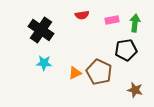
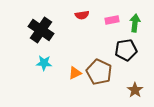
brown star: rotated 21 degrees clockwise
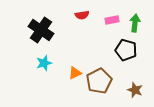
black pentagon: rotated 25 degrees clockwise
cyan star: rotated 21 degrees counterclockwise
brown pentagon: moved 9 px down; rotated 20 degrees clockwise
brown star: rotated 14 degrees counterclockwise
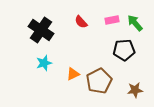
red semicircle: moved 1 px left, 7 px down; rotated 56 degrees clockwise
green arrow: rotated 48 degrees counterclockwise
black pentagon: moved 2 px left; rotated 20 degrees counterclockwise
orange triangle: moved 2 px left, 1 px down
brown star: rotated 28 degrees counterclockwise
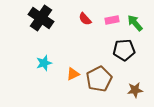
red semicircle: moved 4 px right, 3 px up
black cross: moved 12 px up
brown pentagon: moved 2 px up
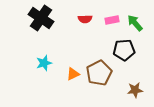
red semicircle: rotated 48 degrees counterclockwise
brown pentagon: moved 6 px up
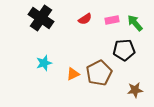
red semicircle: rotated 32 degrees counterclockwise
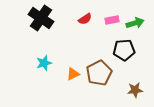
green arrow: rotated 114 degrees clockwise
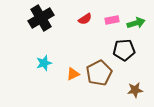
black cross: rotated 25 degrees clockwise
green arrow: moved 1 px right
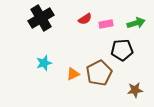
pink rectangle: moved 6 px left, 4 px down
black pentagon: moved 2 px left
